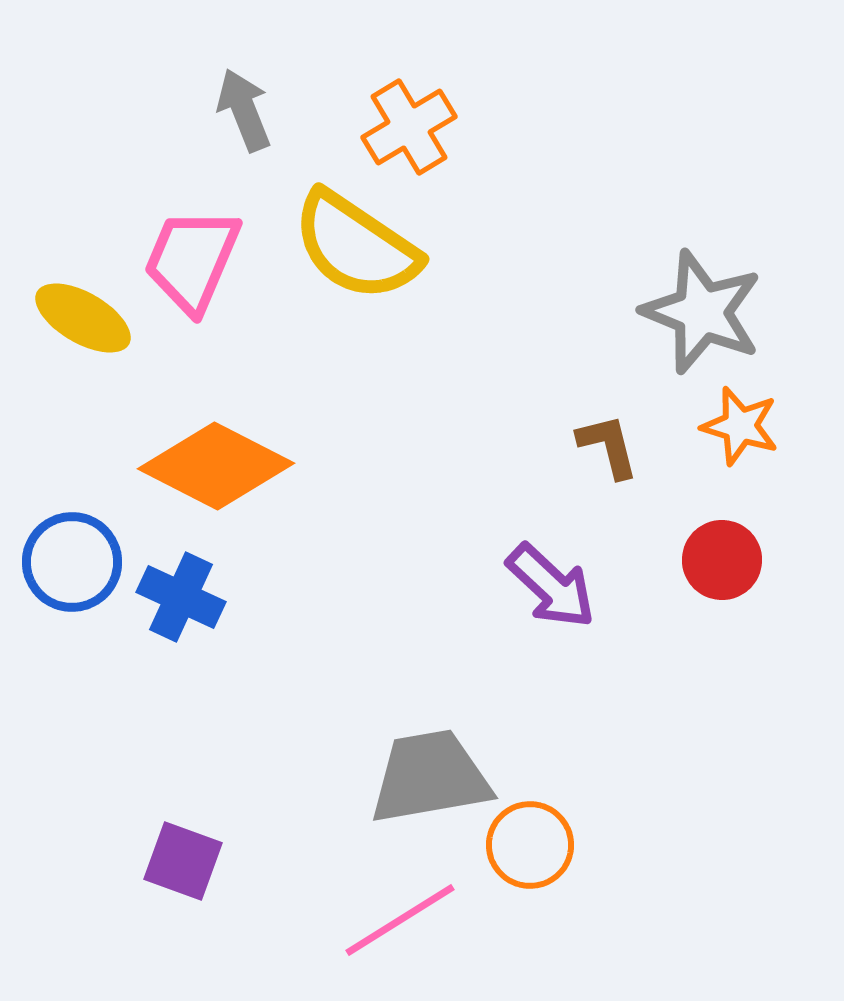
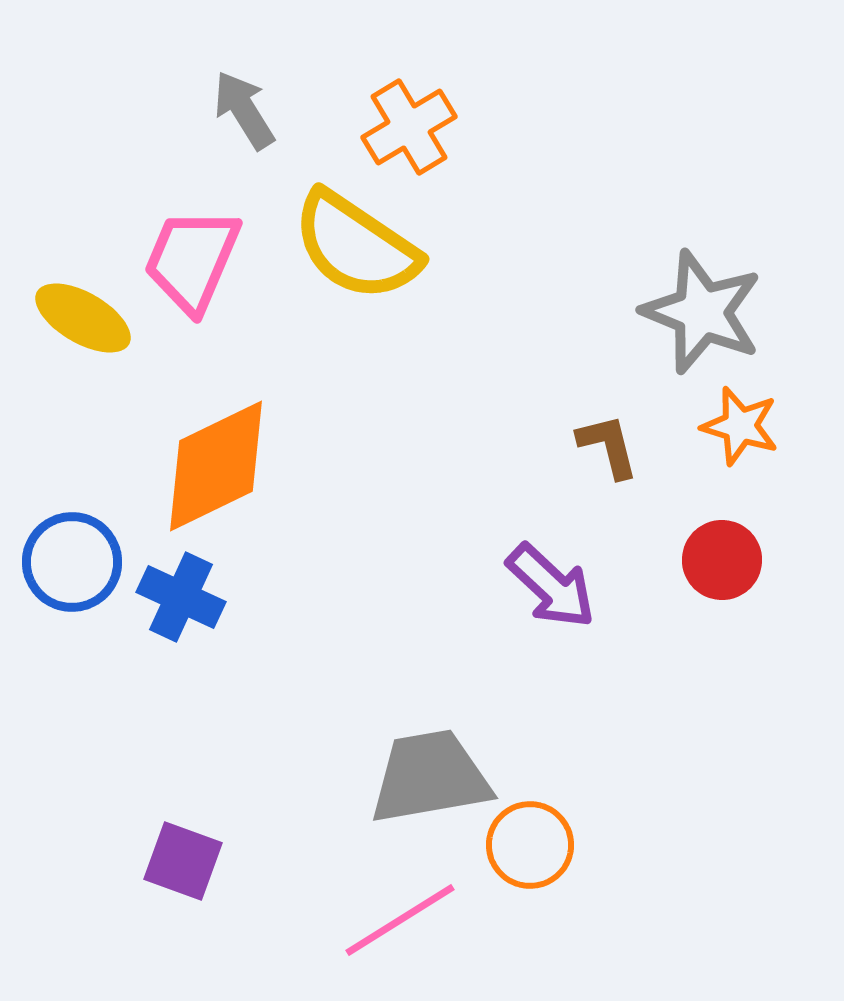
gray arrow: rotated 10 degrees counterclockwise
orange diamond: rotated 53 degrees counterclockwise
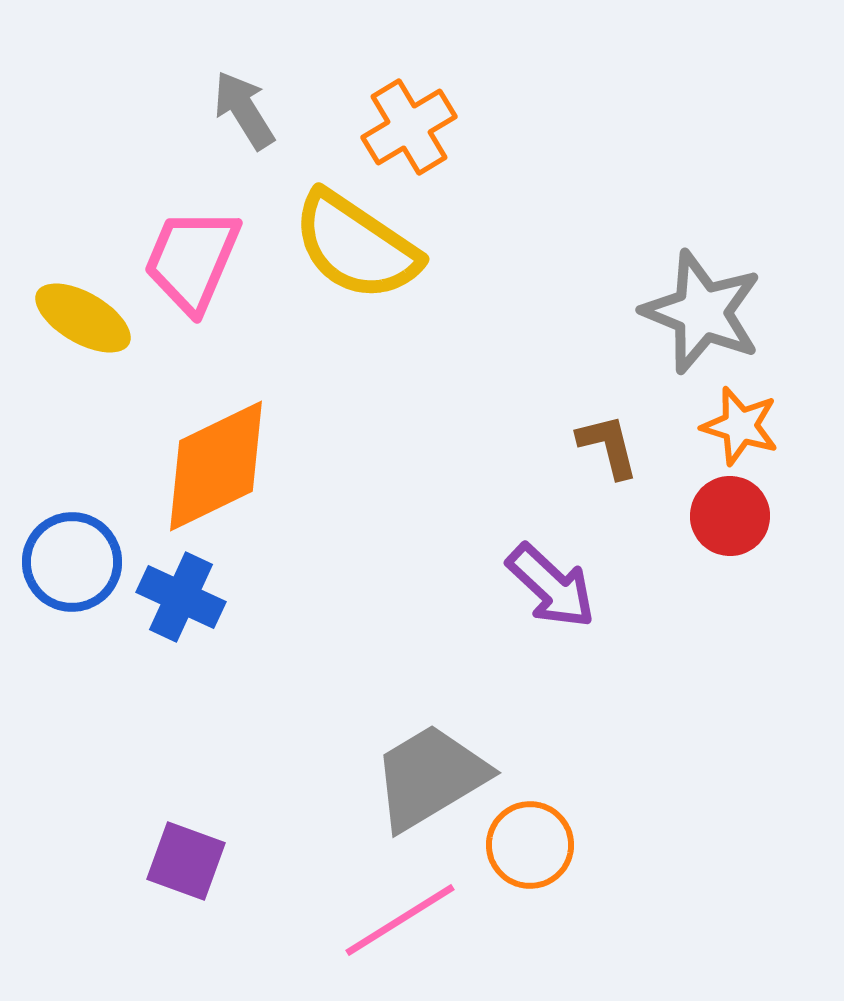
red circle: moved 8 px right, 44 px up
gray trapezoid: rotated 21 degrees counterclockwise
purple square: moved 3 px right
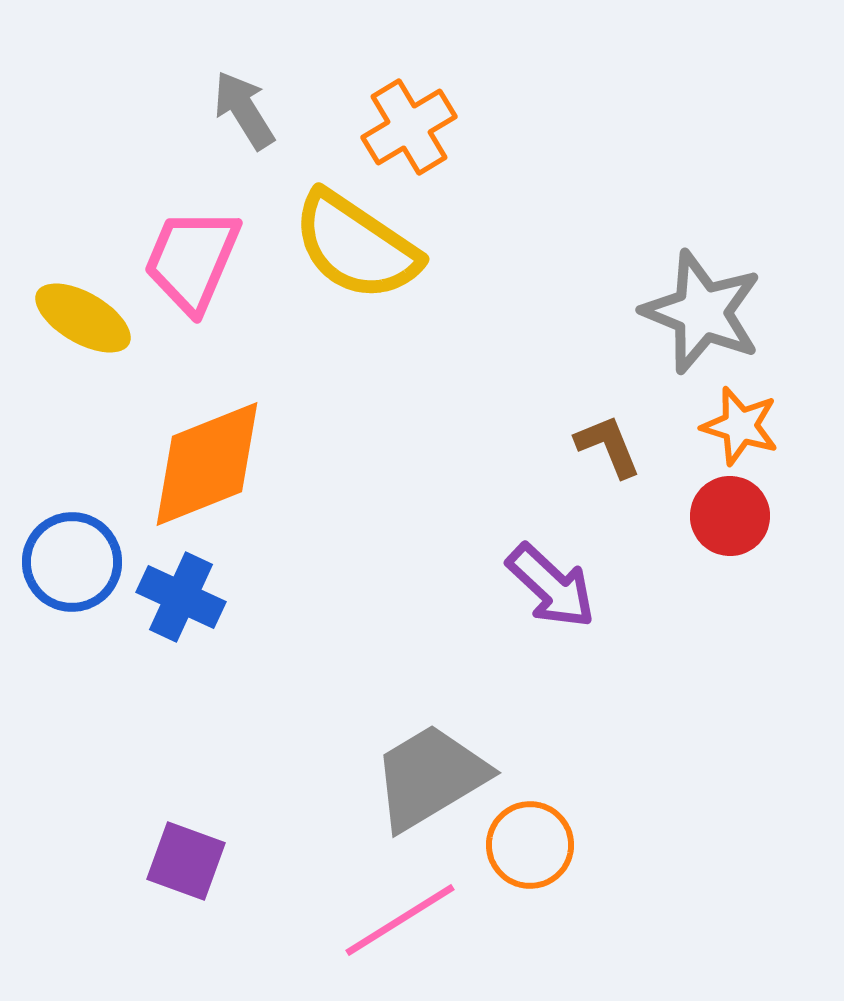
brown L-shape: rotated 8 degrees counterclockwise
orange diamond: moved 9 px left, 2 px up; rotated 4 degrees clockwise
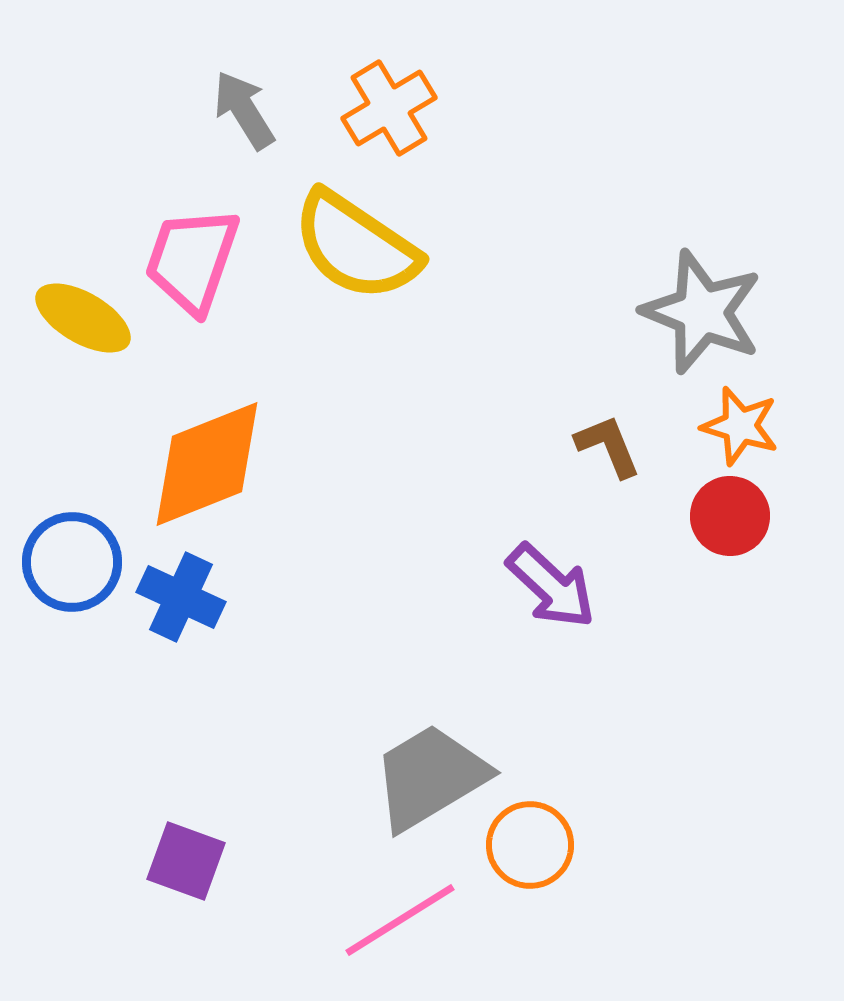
orange cross: moved 20 px left, 19 px up
pink trapezoid: rotated 4 degrees counterclockwise
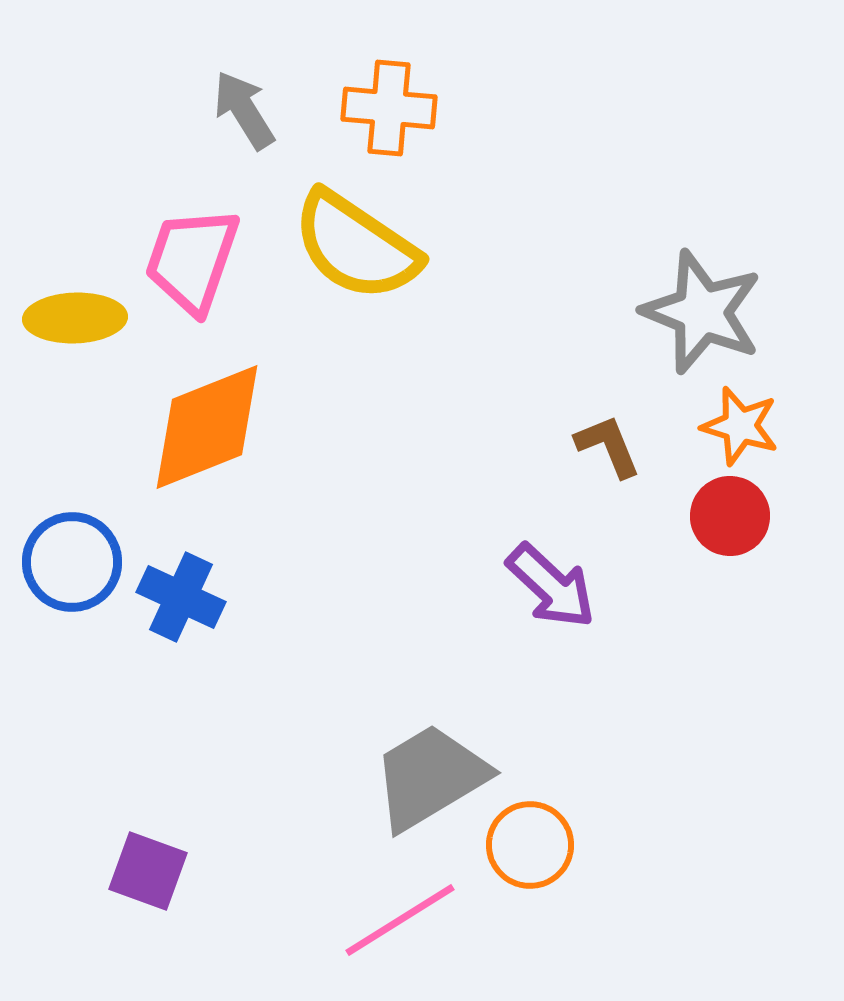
orange cross: rotated 36 degrees clockwise
yellow ellipse: moved 8 px left; rotated 32 degrees counterclockwise
orange diamond: moved 37 px up
purple square: moved 38 px left, 10 px down
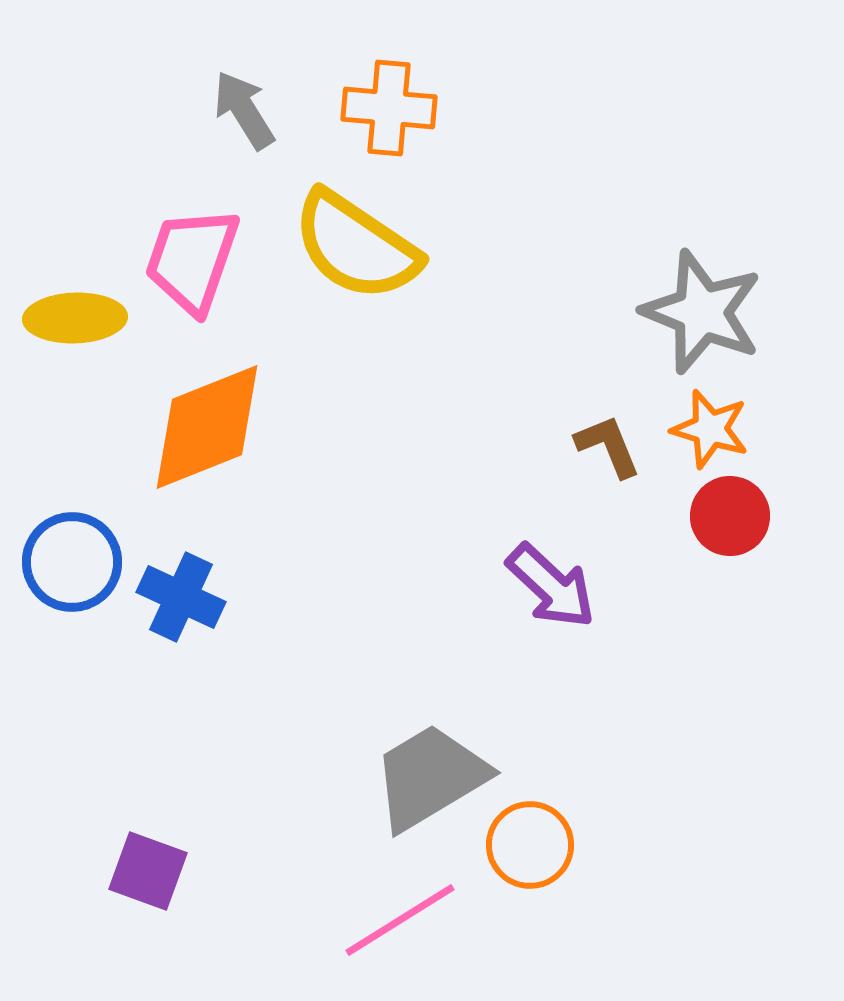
orange star: moved 30 px left, 3 px down
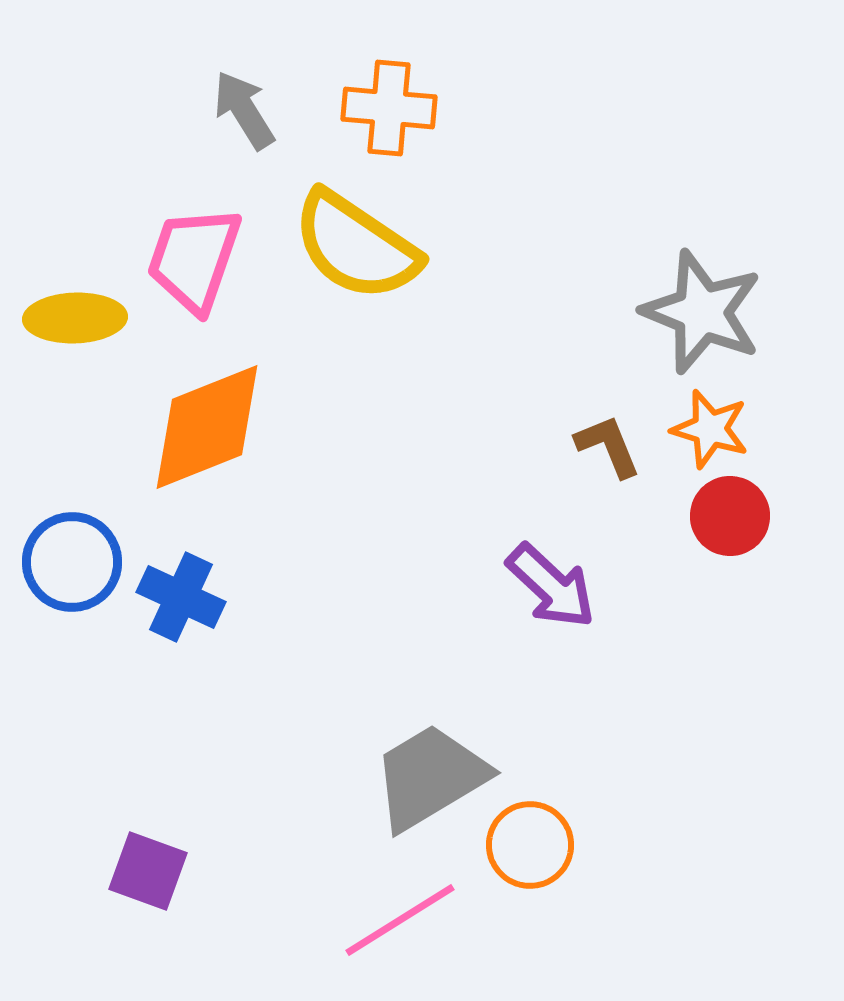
pink trapezoid: moved 2 px right, 1 px up
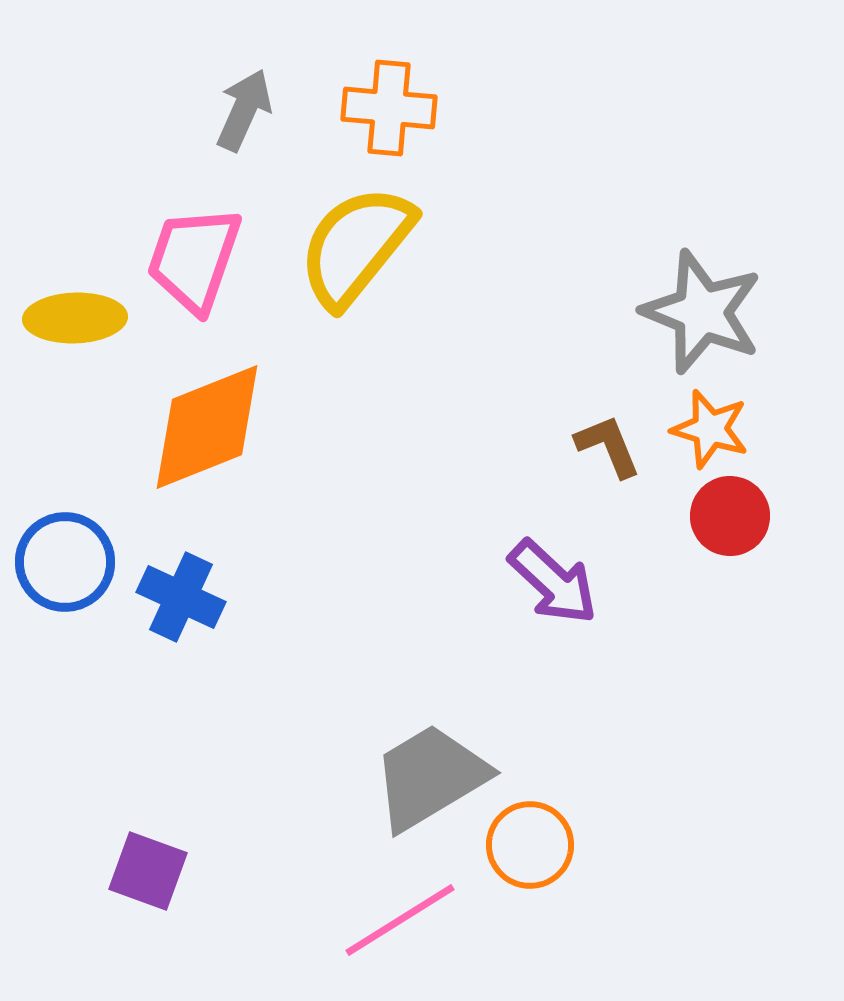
gray arrow: rotated 56 degrees clockwise
yellow semicircle: rotated 95 degrees clockwise
blue circle: moved 7 px left
purple arrow: moved 2 px right, 4 px up
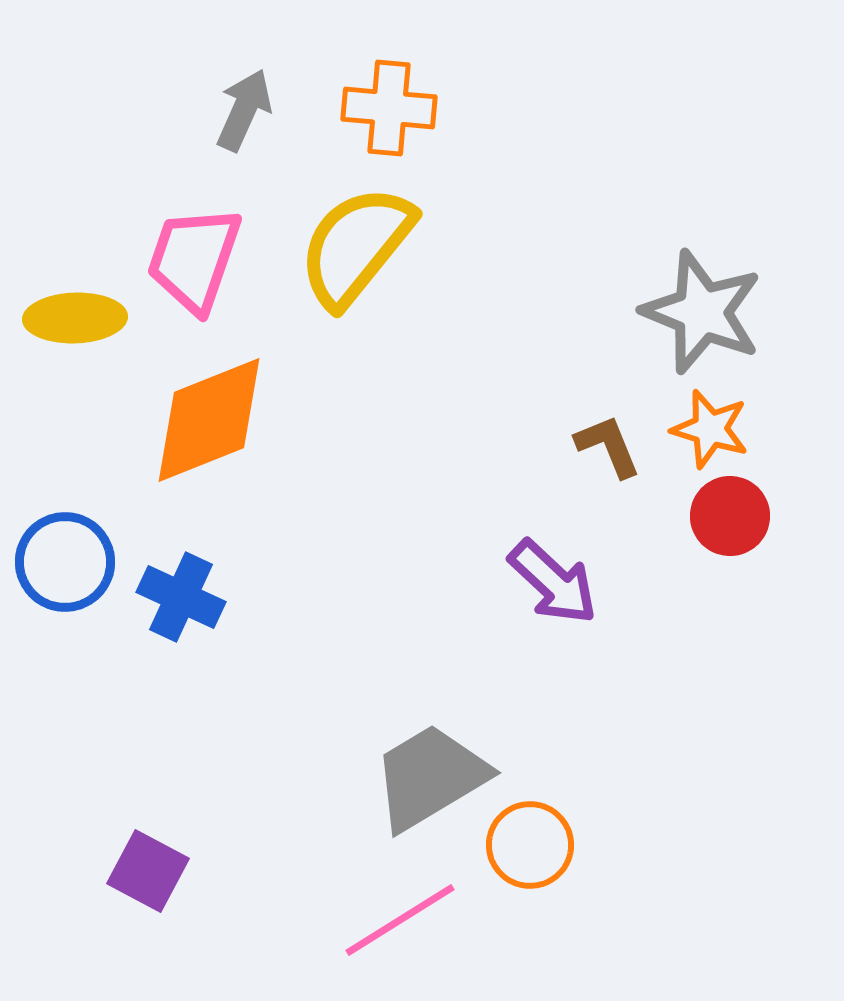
orange diamond: moved 2 px right, 7 px up
purple square: rotated 8 degrees clockwise
